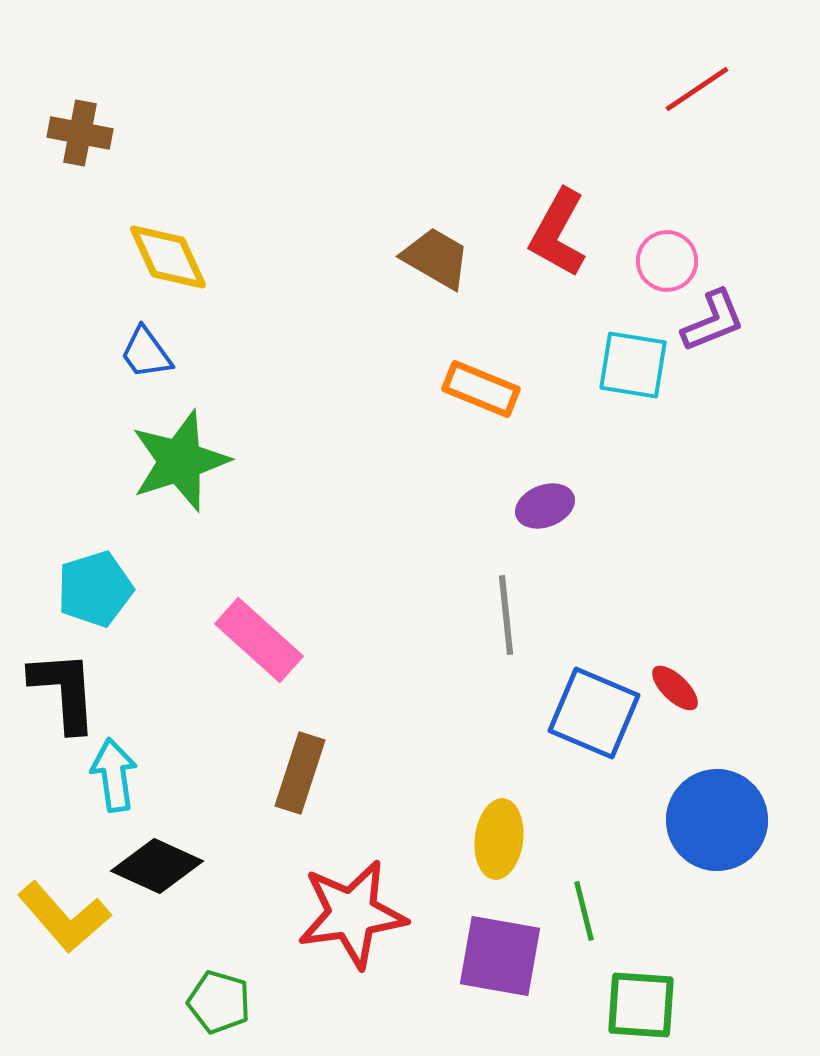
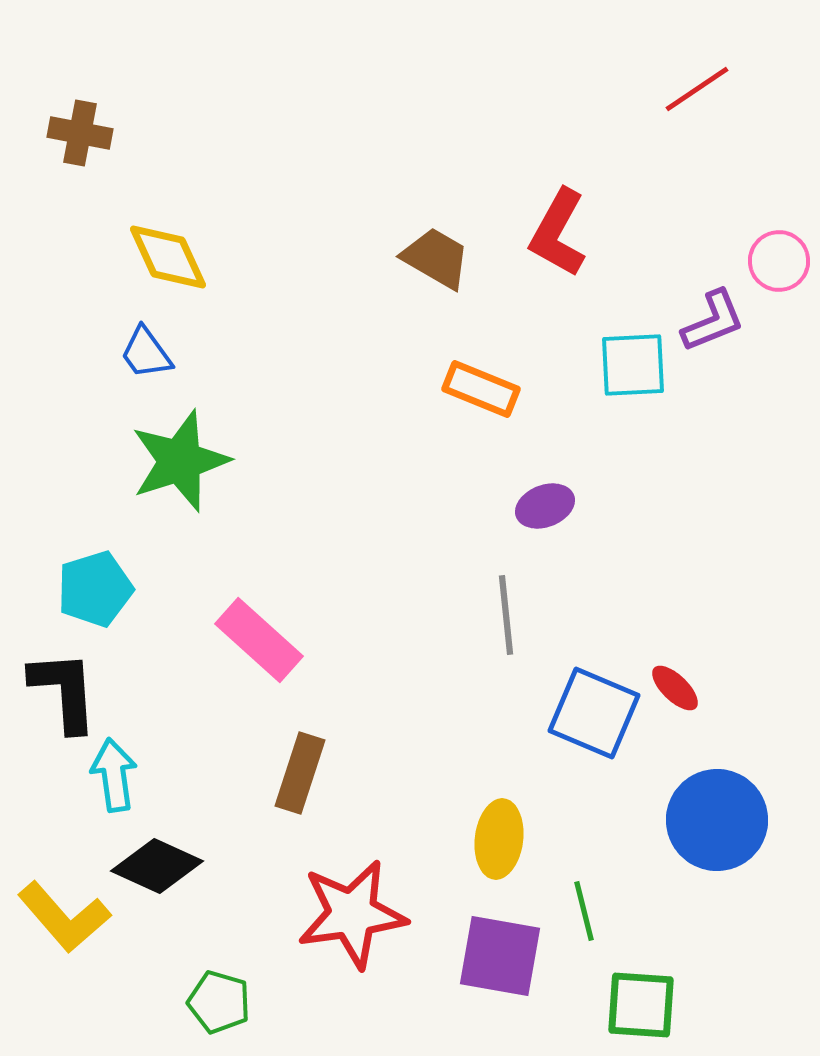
pink circle: moved 112 px right
cyan square: rotated 12 degrees counterclockwise
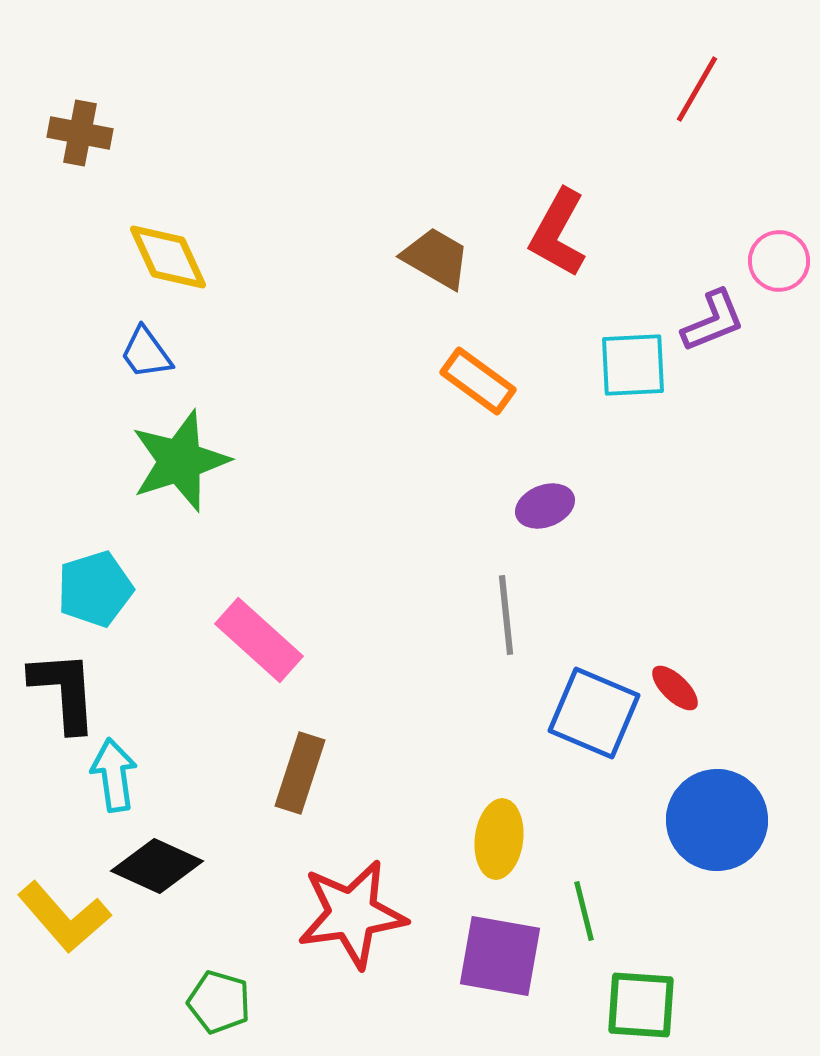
red line: rotated 26 degrees counterclockwise
orange rectangle: moved 3 px left, 8 px up; rotated 14 degrees clockwise
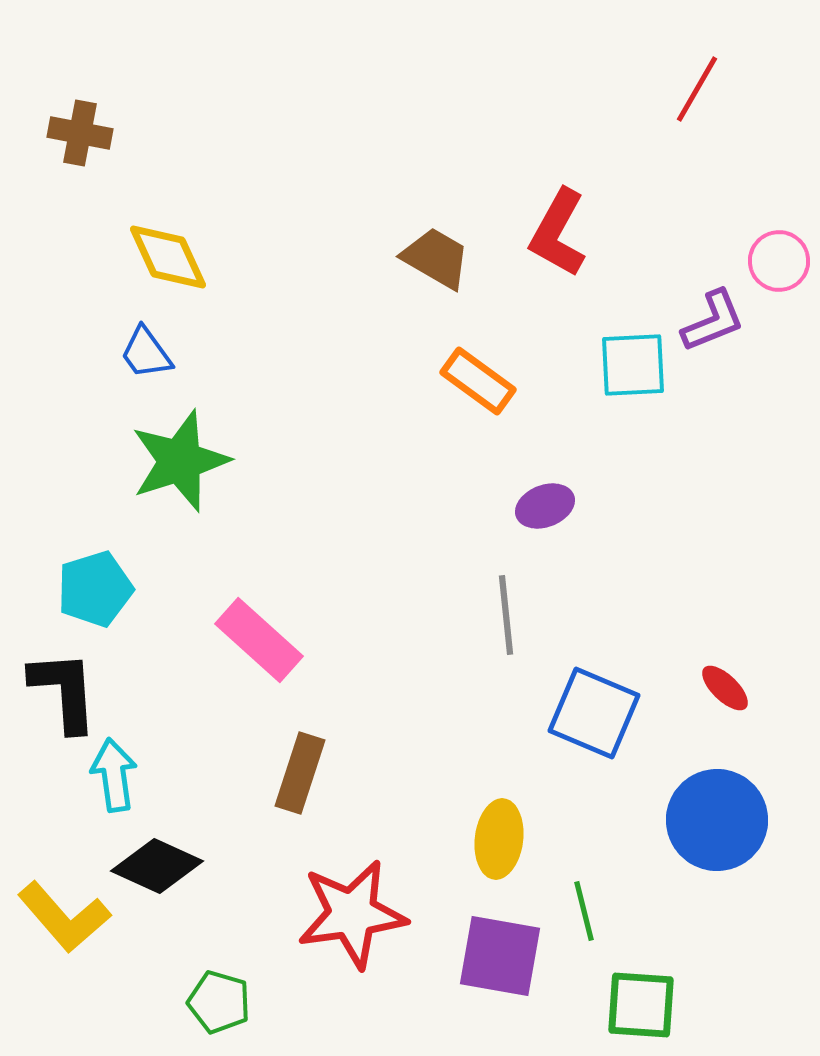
red ellipse: moved 50 px right
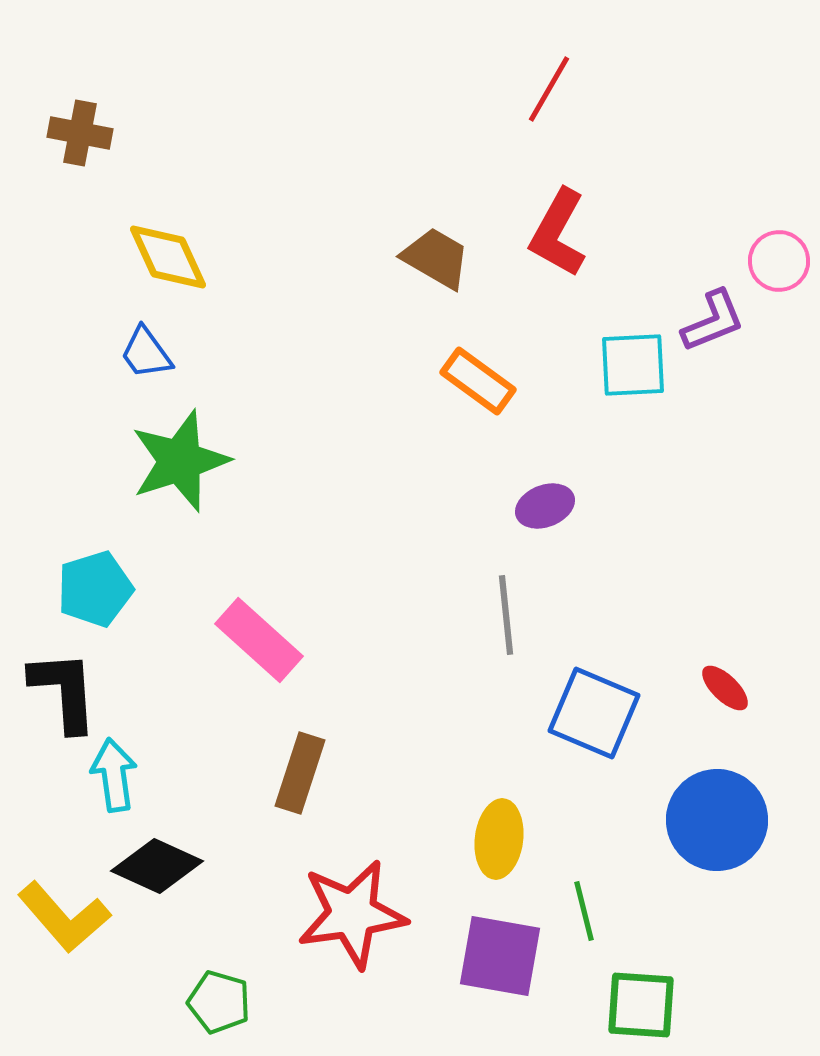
red line: moved 148 px left
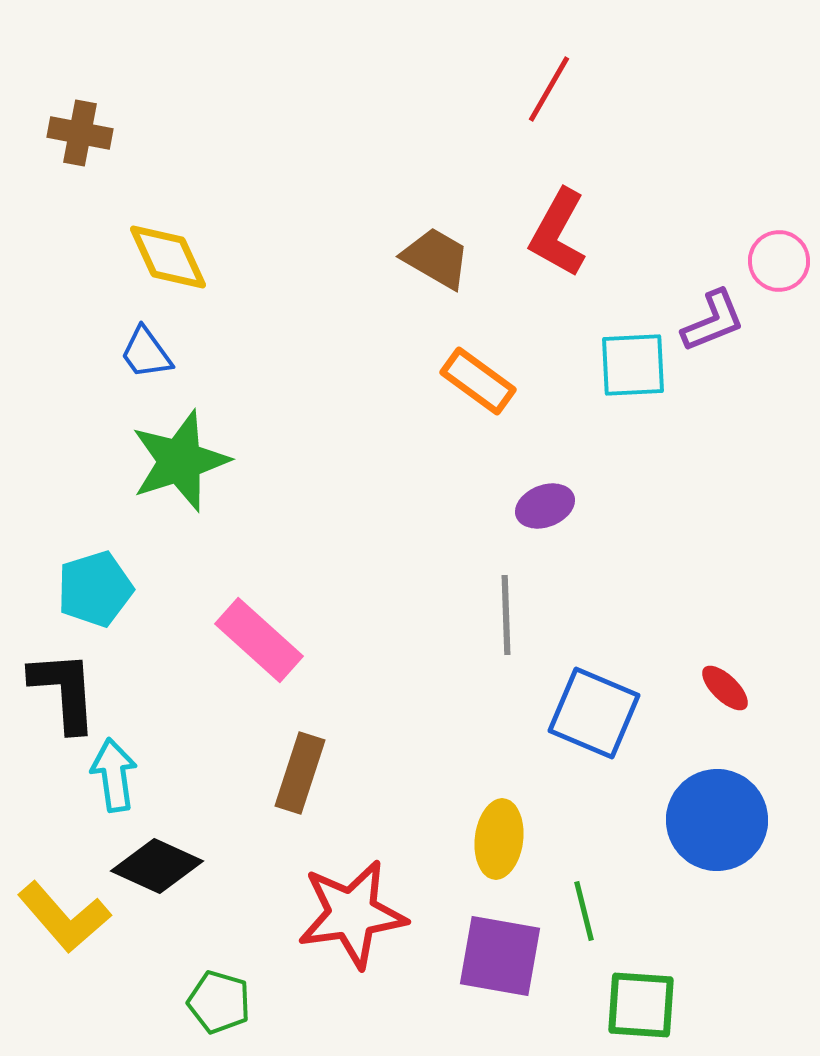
gray line: rotated 4 degrees clockwise
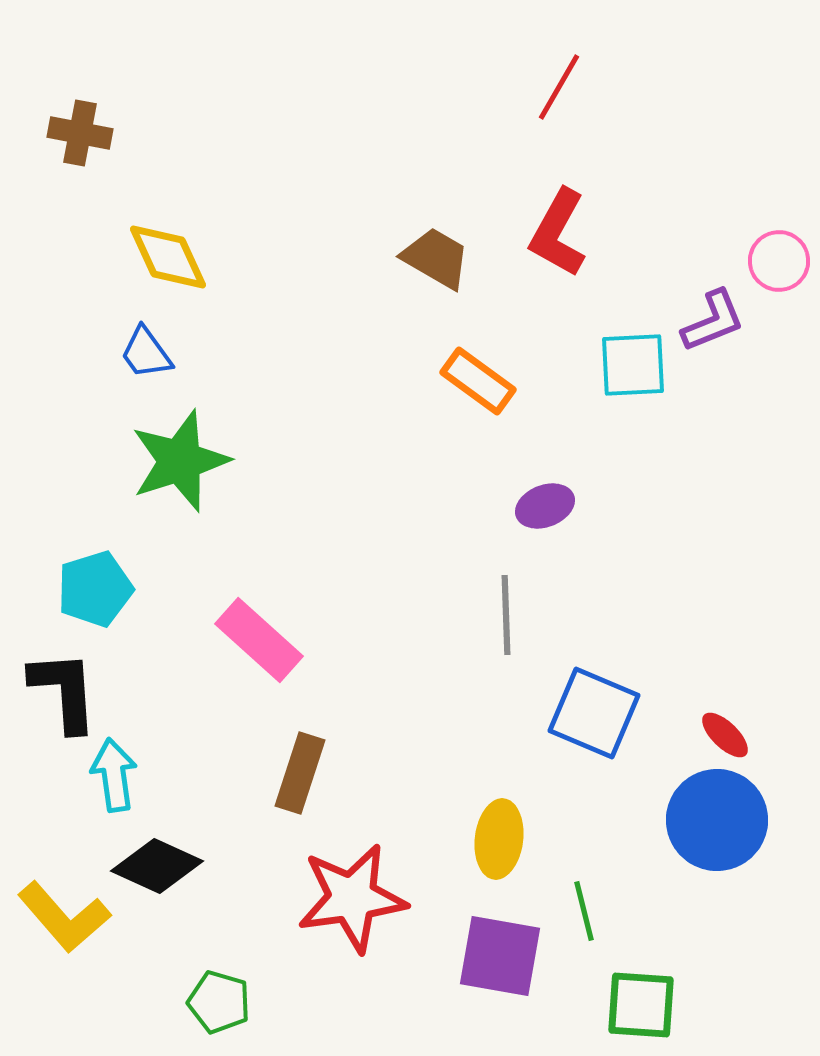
red line: moved 10 px right, 2 px up
red ellipse: moved 47 px down
red star: moved 16 px up
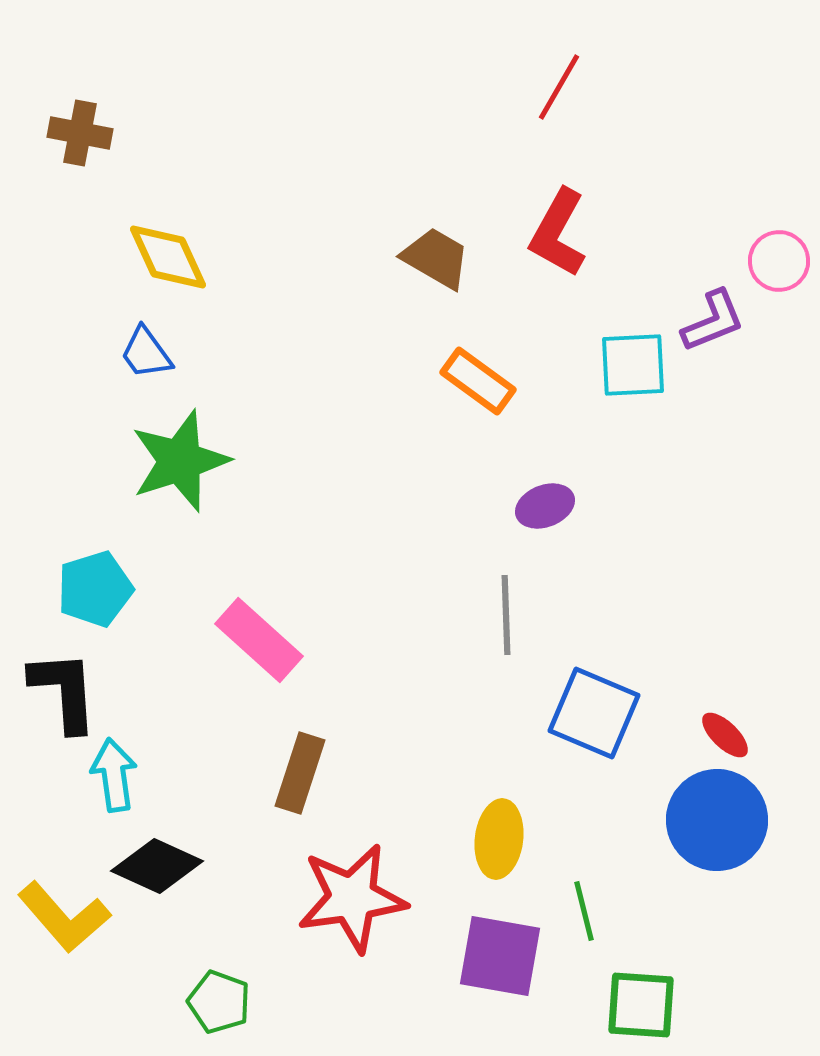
green pentagon: rotated 4 degrees clockwise
